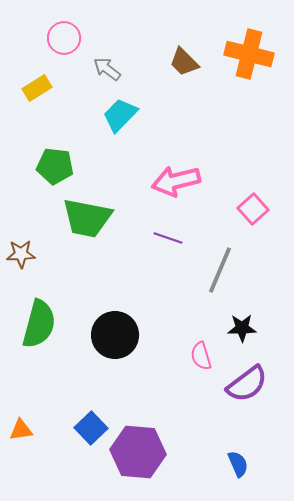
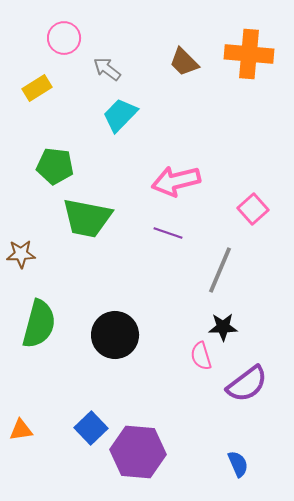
orange cross: rotated 9 degrees counterclockwise
purple line: moved 5 px up
black star: moved 19 px left, 1 px up
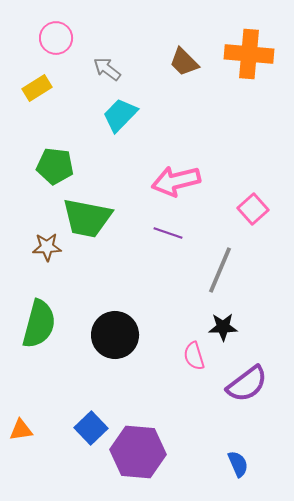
pink circle: moved 8 px left
brown star: moved 26 px right, 7 px up
pink semicircle: moved 7 px left
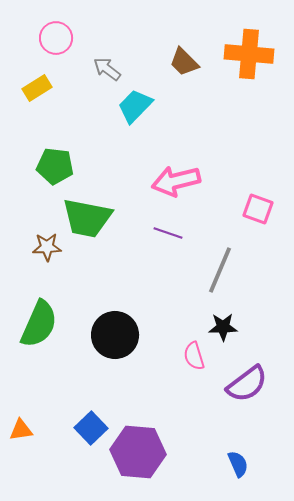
cyan trapezoid: moved 15 px right, 9 px up
pink square: moved 5 px right; rotated 28 degrees counterclockwise
green semicircle: rotated 9 degrees clockwise
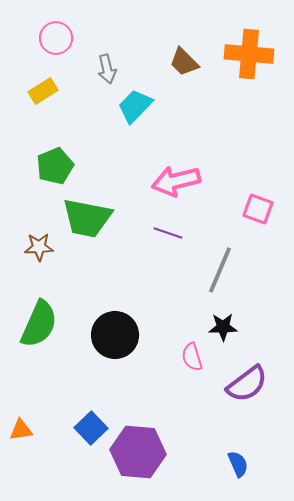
gray arrow: rotated 140 degrees counterclockwise
yellow rectangle: moved 6 px right, 3 px down
green pentagon: rotated 30 degrees counterclockwise
brown star: moved 8 px left
pink semicircle: moved 2 px left, 1 px down
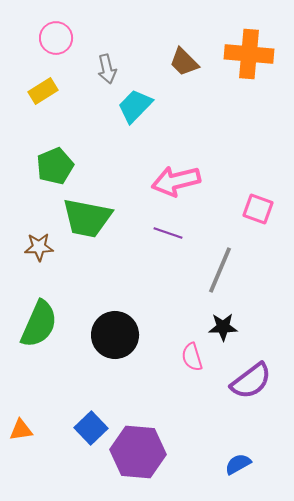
purple semicircle: moved 4 px right, 3 px up
blue semicircle: rotated 96 degrees counterclockwise
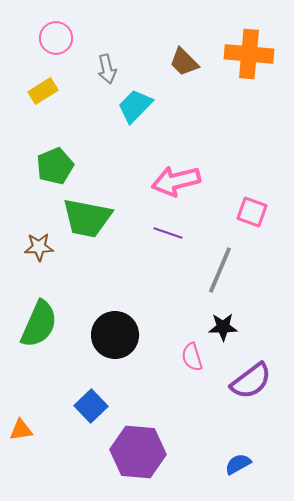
pink square: moved 6 px left, 3 px down
blue square: moved 22 px up
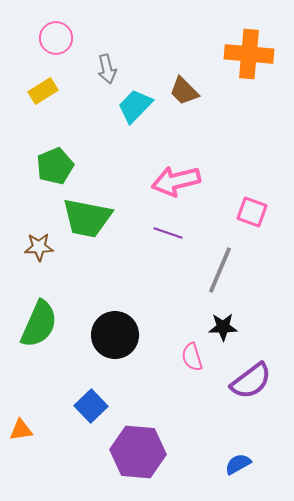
brown trapezoid: moved 29 px down
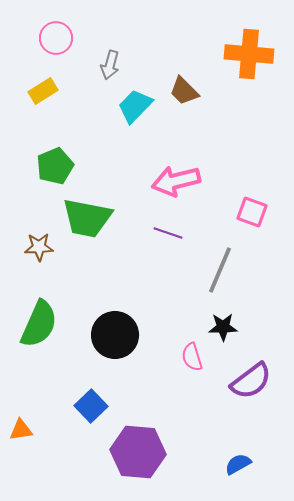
gray arrow: moved 3 px right, 4 px up; rotated 28 degrees clockwise
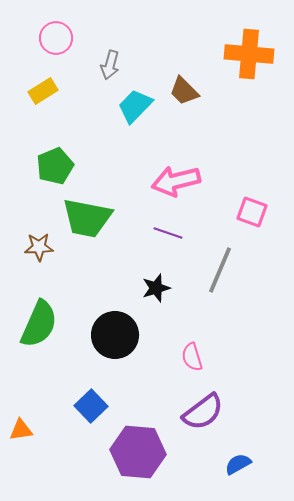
black star: moved 67 px left, 39 px up; rotated 16 degrees counterclockwise
purple semicircle: moved 48 px left, 31 px down
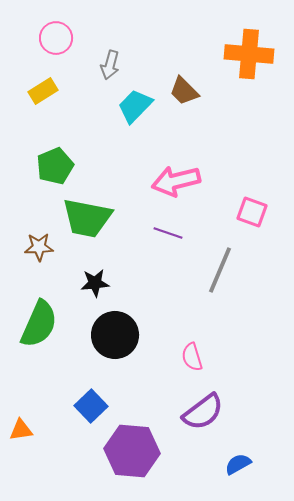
black star: moved 61 px left, 5 px up; rotated 12 degrees clockwise
purple hexagon: moved 6 px left, 1 px up
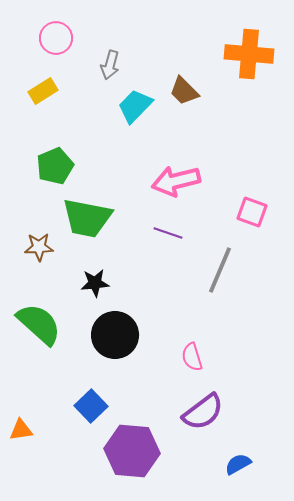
green semicircle: rotated 72 degrees counterclockwise
